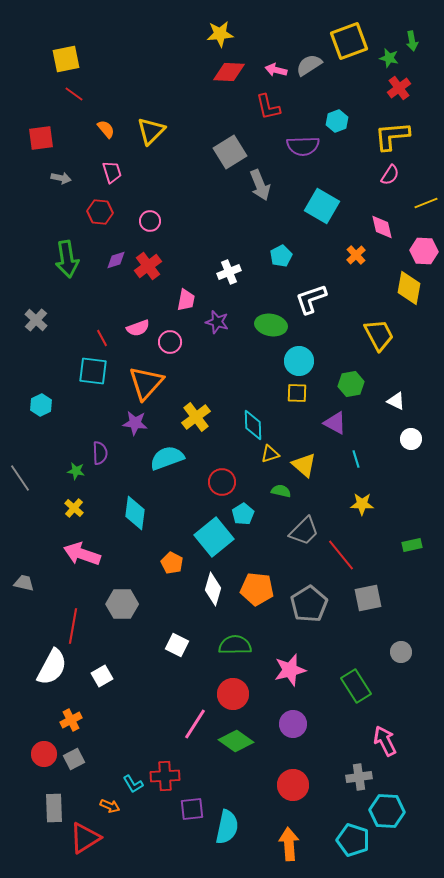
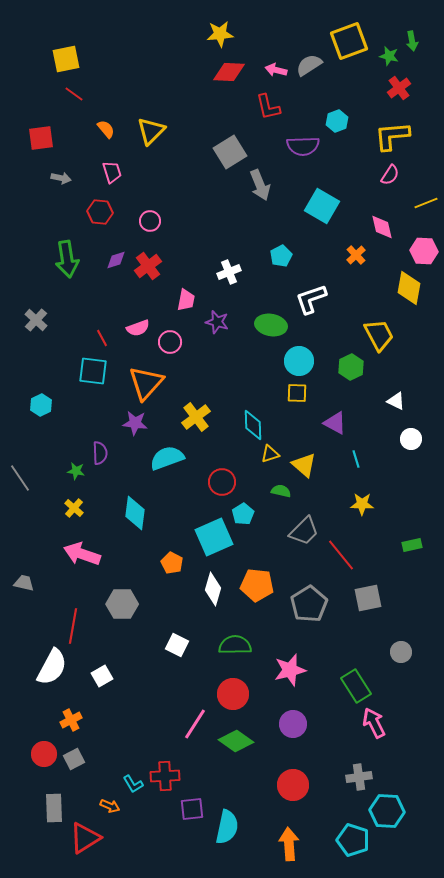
green star at (389, 58): moved 2 px up
green hexagon at (351, 384): moved 17 px up; rotated 15 degrees counterclockwise
cyan square at (214, 537): rotated 15 degrees clockwise
orange pentagon at (257, 589): moved 4 px up
pink arrow at (385, 741): moved 11 px left, 18 px up
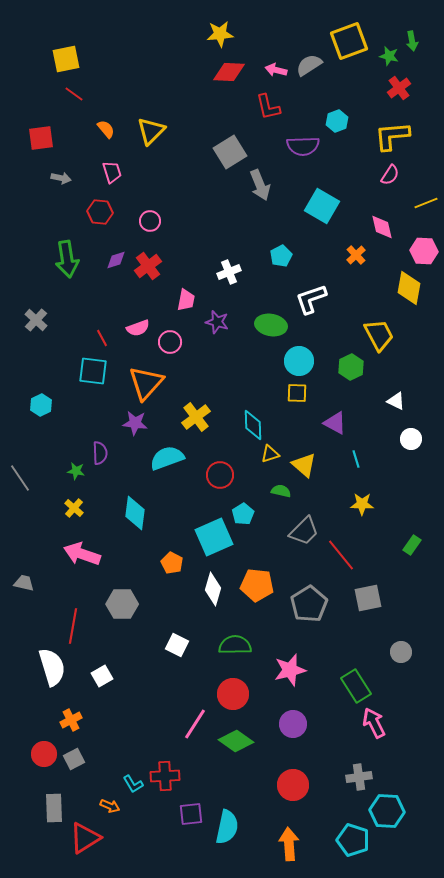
red circle at (222, 482): moved 2 px left, 7 px up
green rectangle at (412, 545): rotated 42 degrees counterclockwise
white semicircle at (52, 667): rotated 45 degrees counterclockwise
purple square at (192, 809): moved 1 px left, 5 px down
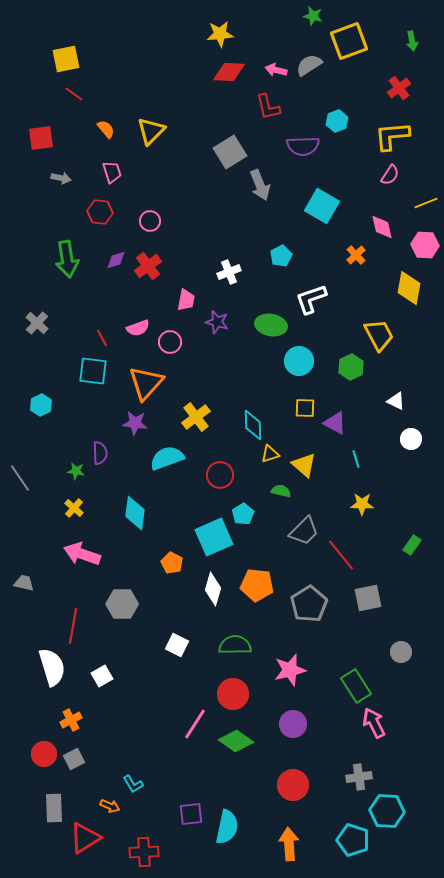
green star at (389, 56): moved 76 px left, 40 px up
pink hexagon at (424, 251): moved 1 px right, 6 px up
gray cross at (36, 320): moved 1 px right, 3 px down
yellow square at (297, 393): moved 8 px right, 15 px down
red cross at (165, 776): moved 21 px left, 76 px down
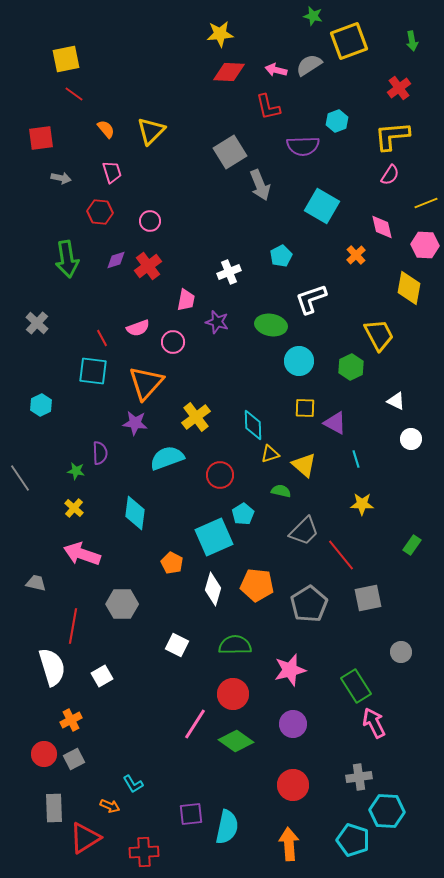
pink circle at (170, 342): moved 3 px right
gray trapezoid at (24, 583): moved 12 px right
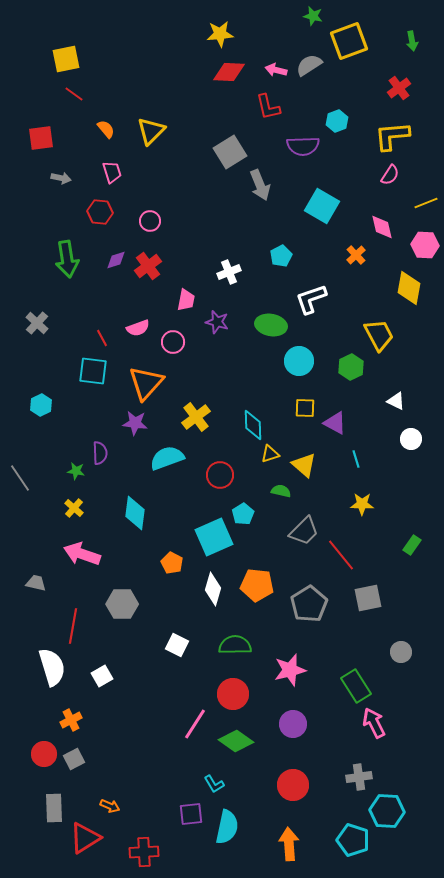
cyan L-shape at (133, 784): moved 81 px right
